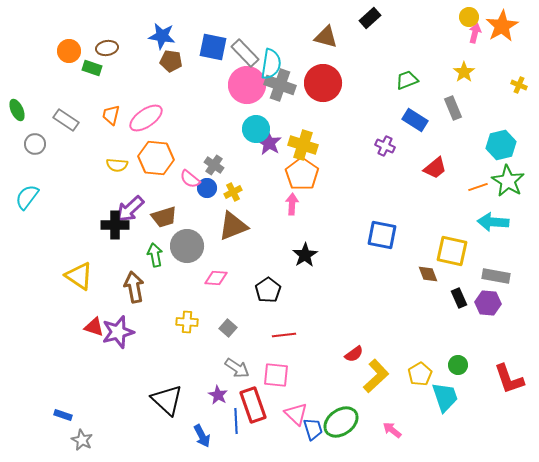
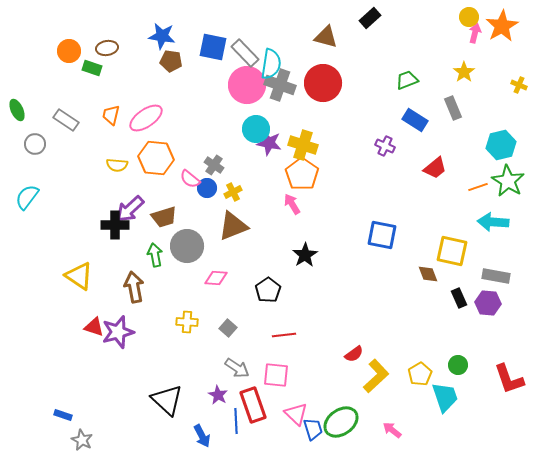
purple star at (269, 143): rotated 20 degrees counterclockwise
pink arrow at (292, 204): rotated 35 degrees counterclockwise
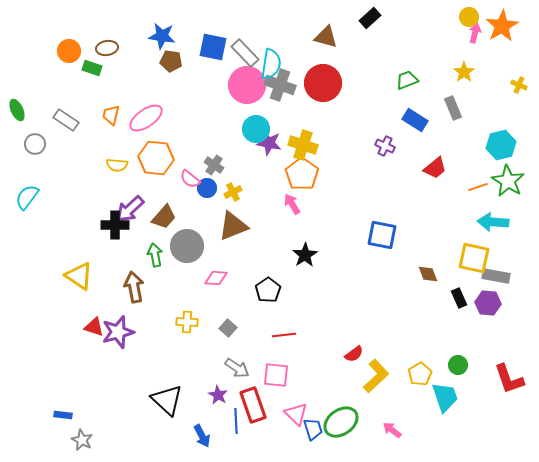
brown trapezoid at (164, 217): rotated 32 degrees counterclockwise
yellow square at (452, 251): moved 22 px right, 7 px down
blue rectangle at (63, 415): rotated 12 degrees counterclockwise
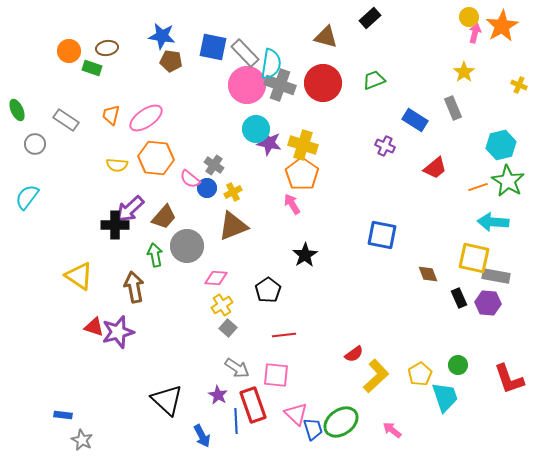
green trapezoid at (407, 80): moved 33 px left
yellow cross at (187, 322): moved 35 px right, 17 px up; rotated 35 degrees counterclockwise
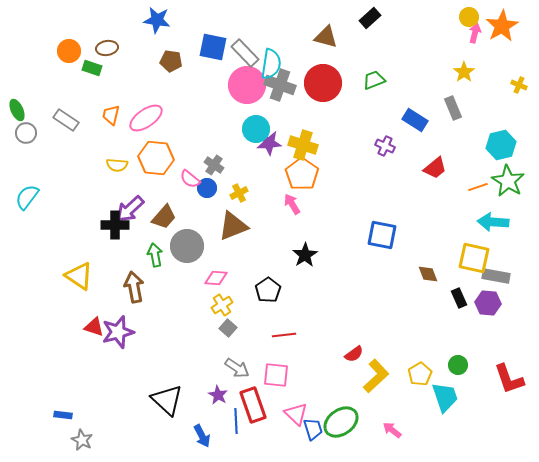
blue star at (162, 36): moved 5 px left, 16 px up
purple star at (269, 143): rotated 15 degrees counterclockwise
gray circle at (35, 144): moved 9 px left, 11 px up
yellow cross at (233, 192): moved 6 px right, 1 px down
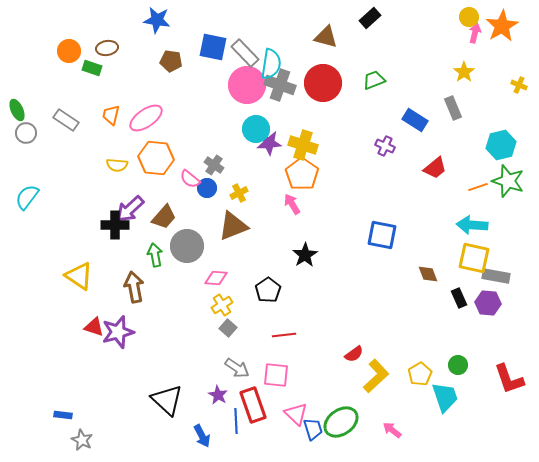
green star at (508, 181): rotated 12 degrees counterclockwise
cyan arrow at (493, 222): moved 21 px left, 3 px down
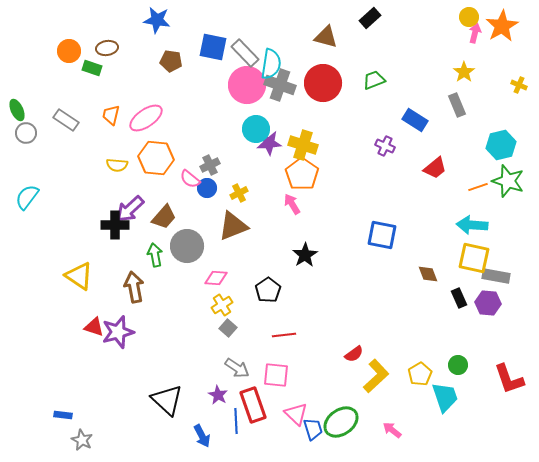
gray rectangle at (453, 108): moved 4 px right, 3 px up
gray cross at (214, 165): moved 4 px left; rotated 30 degrees clockwise
